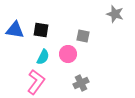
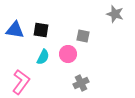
pink L-shape: moved 15 px left
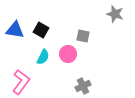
black square: rotated 21 degrees clockwise
gray cross: moved 2 px right, 3 px down
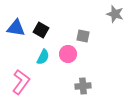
blue triangle: moved 1 px right, 2 px up
gray cross: rotated 21 degrees clockwise
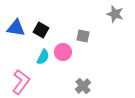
pink circle: moved 5 px left, 2 px up
gray cross: rotated 35 degrees counterclockwise
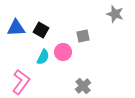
blue triangle: rotated 12 degrees counterclockwise
gray square: rotated 24 degrees counterclockwise
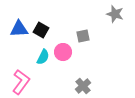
blue triangle: moved 3 px right, 1 px down
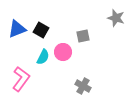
gray star: moved 1 px right, 4 px down
blue triangle: moved 2 px left; rotated 18 degrees counterclockwise
pink L-shape: moved 3 px up
gray cross: rotated 21 degrees counterclockwise
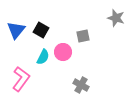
blue triangle: moved 1 px left, 1 px down; rotated 30 degrees counterclockwise
gray cross: moved 2 px left, 1 px up
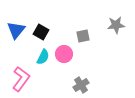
gray star: moved 7 px down; rotated 24 degrees counterclockwise
black square: moved 2 px down
pink circle: moved 1 px right, 2 px down
gray cross: rotated 28 degrees clockwise
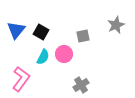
gray star: rotated 18 degrees counterclockwise
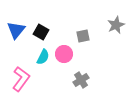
gray cross: moved 5 px up
